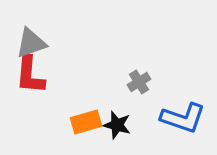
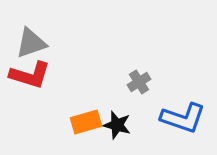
red L-shape: rotated 78 degrees counterclockwise
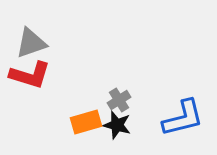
gray cross: moved 20 px left, 18 px down
blue L-shape: rotated 33 degrees counterclockwise
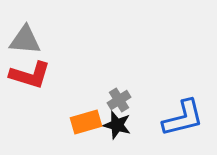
gray triangle: moved 6 px left, 3 px up; rotated 24 degrees clockwise
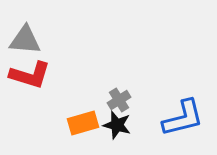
orange rectangle: moved 3 px left, 1 px down
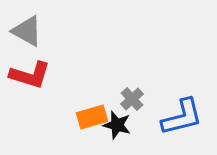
gray triangle: moved 2 px right, 9 px up; rotated 24 degrees clockwise
gray cross: moved 13 px right, 1 px up; rotated 10 degrees counterclockwise
blue L-shape: moved 1 px left, 1 px up
orange rectangle: moved 9 px right, 6 px up
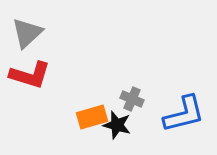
gray triangle: moved 2 px down; rotated 48 degrees clockwise
gray cross: rotated 25 degrees counterclockwise
blue L-shape: moved 2 px right, 3 px up
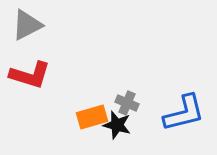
gray triangle: moved 8 px up; rotated 16 degrees clockwise
gray cross: moved 5 px left, 4 px down
blue L-shape: moved 1 px up
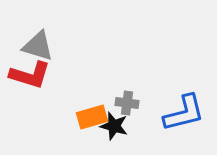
gray triangle: moved 11 px right, 21 px down; rotated 44 degrees clockwise
gray cross: rotated 15 degrees counterclockwise
black star: moved 3 px left, 1 px down
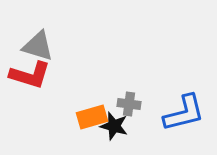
gray cross: moved 2 px right, 1 px down
